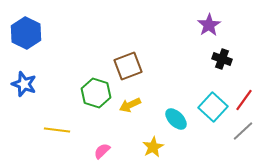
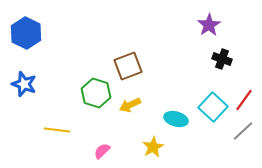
cyan ellipse: rotated 30 degrees counterclockwise
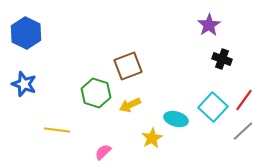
yellow star: moved 1 px left, 9 px up
pink semicircle: moved 1 px right, 1 px down
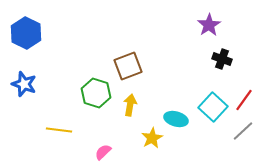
yellow arrow: rotated 125 degrees clockwise
yellow line: moved 2 px right
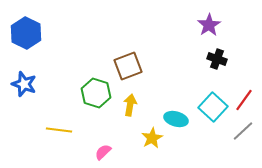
black cross: moved 5 px left
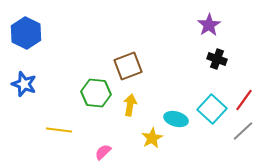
green hexagon: rotated 12 degrees counterclockwise
cyan square: moved 1 px left, 2 px down
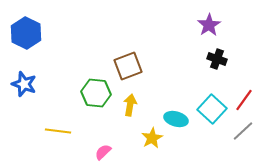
yellow line: moved 1 px left, 1 px down
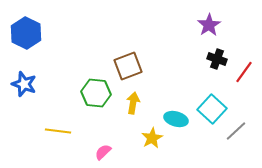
red line: moved 28 px up
yellow arrow: moved 3 px right, 2 px up
gray line: moved 7 px left
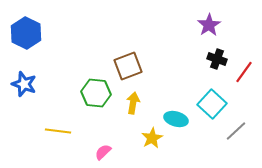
cyan square: moved 5 px up
